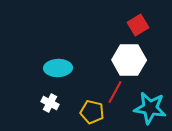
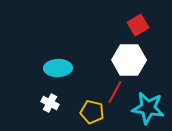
cyan star: moved 2 px left
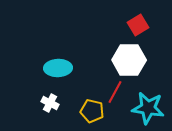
yellow pentagon: moved 1 px up
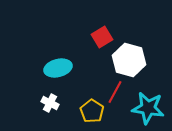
red square: moved 36 px left, 12 px down
white hexagon: rotated 16 degrees clockwise
cyan ellipse: rotated 12 degrees counterclockwise
yellow pentagon: rotated 20 degrees clockwise
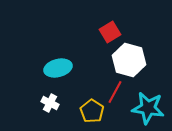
red square: moved 8 px right, 5 px up
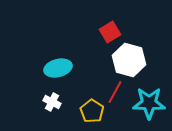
white cross: moved 2 px right, 1 px up
cyan star: moved 1 px right, 5 px up; rotated 8 degrees counterclockwise
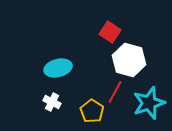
red square: rotated 25 degrees counterclockwise
cyan star: rotated 20 degrees counterclockwise
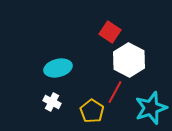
white hexagon: rotated 12 degrees clockwise
cyan star: moved 2 px right, 5 px down
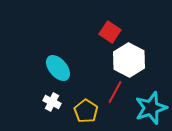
cyan ellipse: rotated 64 degrees clockwise
yellow pentagon: moved 6 px left
